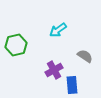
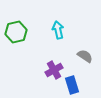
cyan arrow: rotated 114 degrees clockwise
green hexagon: moved 13 px up
blue rectangle: rotated 12 degrees counterclockwise
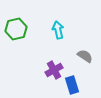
green hexagon: moved 3 px up
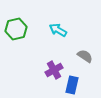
cyan arrow: rotated 48 degrees counterclockwise
blue rectangle: rotated 30 degrees clockwise
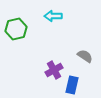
cyan arrow: moved 5 px left, 14 px up; rotated 30 degrees counterclockwise
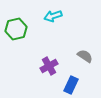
cyan arrow: rotated 18 degrees counterclockwise
purple cross: moved 5 px left, 4 px up
blue rectangle: moved 1 px left; rotated 12 degrees clockwise
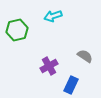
green hexagon: moved 1 px right, 1 px down
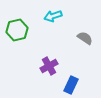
gray semicircle: moved 18 px up
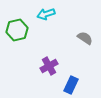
cyan arrow: moved 7 px left, 2 px up
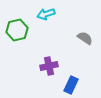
purple cross: rotated 18 degrees clockwise
